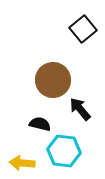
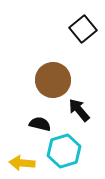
black arrow: moved 1 px left, 1 px down
cyan hexagon: rotated 24 degrees counterclockwise
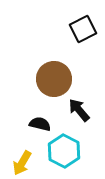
black square: rotated 12 degrees clockwise
brown circle: moved 1 px right, 1 px up
cyan hexagon: rotated 16 degrees counterclockwise
yellow arrow: rotated 65 degrees counterclockwise
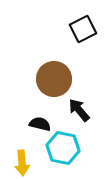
cyan hexagon: moved 1 px left, 3 px up; rotated 16 degrees counterclockwise
yellow arrow: rotated 35 degrees counterclockwise
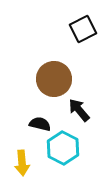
cyan hexagon: rotated 16 degrees clockwise
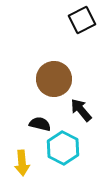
black square: moved 1 px left, 9 px up
black arrow: moved 2 px right
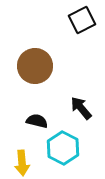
brown circle: moved 19 px left, 13 px up
black arrow: moved 2 px up
black semicircle: moved 3 px left, 3 px up
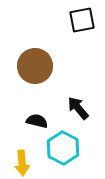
black square: rotated 16 degrees clockwise
black arrow: moved 3 px left
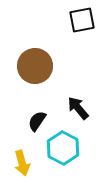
black semicircle: rotated 70 degrees counterclockwise
yellow arrow: rotated 10 degrees counterclockwise
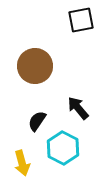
black square: moved 1 px left
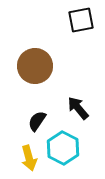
yellow arrow: moved 7 px right, 5 px up
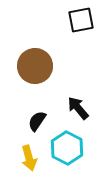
cyan hexagon: moved 4 px right
